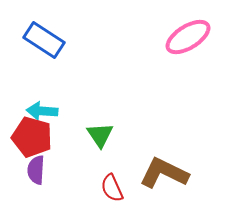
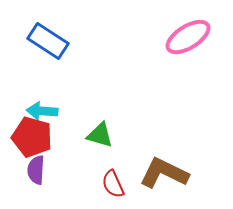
blue rectangle: moved 4 px right, 1 px down
green triangle: rotated 40 degrees counterclockwise
red semicircle: moved 1 px right, 4 px up
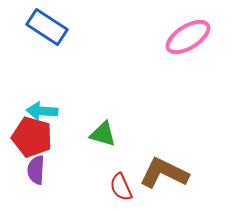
blue rectangle: moved 1 px left, 14 px up
green triangle: moved 3 px right, 1 px up
red semicircle: moved 8 px right, 3 px down
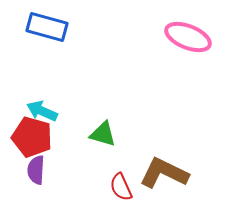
blue rectangle: rotated 18 degrees counterclockwise
pink ellipse: rotated 54 degrees clockwise
cyan arrow: rotated 20 degrees clockwise
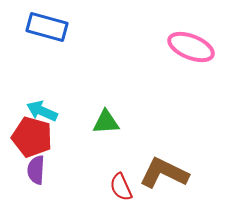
pink ellipse: moved 3 px right, 10 px down
green triangle: moved 3 px right, 12 px up; rotated 20 degrees counterclockwise
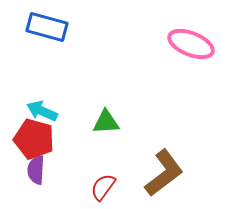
pink ellipse: moved 3 px up
red pentagon: moved 2 px right, 2 px down
brown L-shape: rotated 117 degrees clockwise
red semicircle: moved 18 px left; rotated 60 degrees clockwise
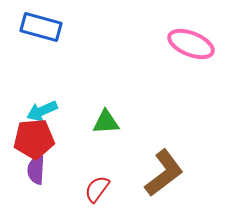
blue rectangle: moved 6 px left
cyan arrow: rotated 48 degrees counterclockwise
red pentagon: rotated 21 degrees counterclockwise
red semicircle: moved 6 px left, 2 px down
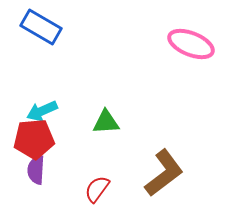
blue rectangle: rotated 15 degrees clockwise
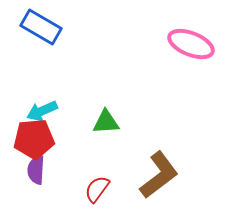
brown L-shape: moved 5 px left, 2 px down
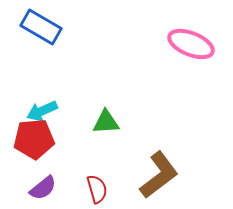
purple semicircle: moved 7 px right, 18 px down; rotated 132 degrees counterclockwise
red semicircle: rotated 128 degrees clockwise
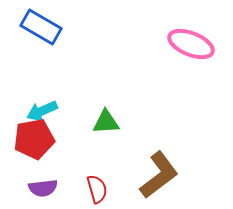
red pentagon: rotated 6 degrees counterclockwise
purple semicircle: rotated 32 degrees clockwise
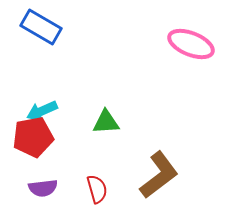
red pentagon: moved 1 px left, 2 px up
